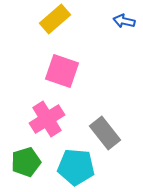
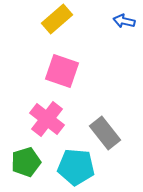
yellow rectangle: moved 2 px right
pink cross: rotated 20 degrees counterclockwise
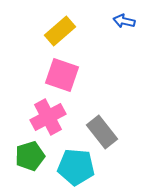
yellow rectangle: moved 3 px right, 12 px down
pink square: moved 4 px down
pink cross: moved 1 px right, 2 px up; rotated 24 degrees clockwise
gray rectangle: moved 3 px left, 1 px up
green pentagon: moved 4 px right, 6 px up
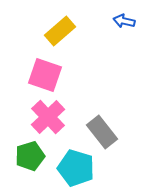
pink square: moved 17 px left
pink cross: rotated 16 degrees counterclockwise
cyan pentagon: moved 1 px down; rotated 12 degrees clockwise
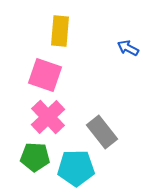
blue arrow: moved 4 px right, 27 px down; rotated 15 degrees clockwise
yellow rectangle: rotated 44 degrees counterclockwise
green pentagon: moved 5 px right, 1 px down; rotated 20 degrees clockwise
cyan pentagon: rotated 18 degrees counterclockwise
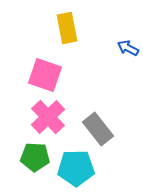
yellow rectangle: moved 7 px right, 3 px up; rotated 16 degrees counterclockwise
gray rectangle: moved 4 px left, 3 px up
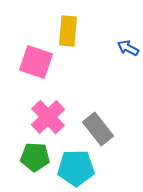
yellow rectangle: moved 1 px right, 3 px down; rotated 16 degrees clockwise
pink square: moved 9 px left, 13 px up
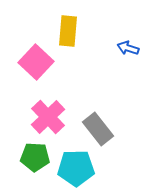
blue arrow: rotated 10 degrees counterclockwise
pink square: rotated 24 degrees clockwise
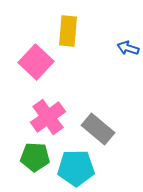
pink cross: rotated 8 degrees clockwise
gray rectangle: rotated 12 degrees counterclockwise
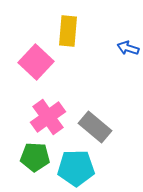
gray rectangle: moved 3 px left, 2 px up
